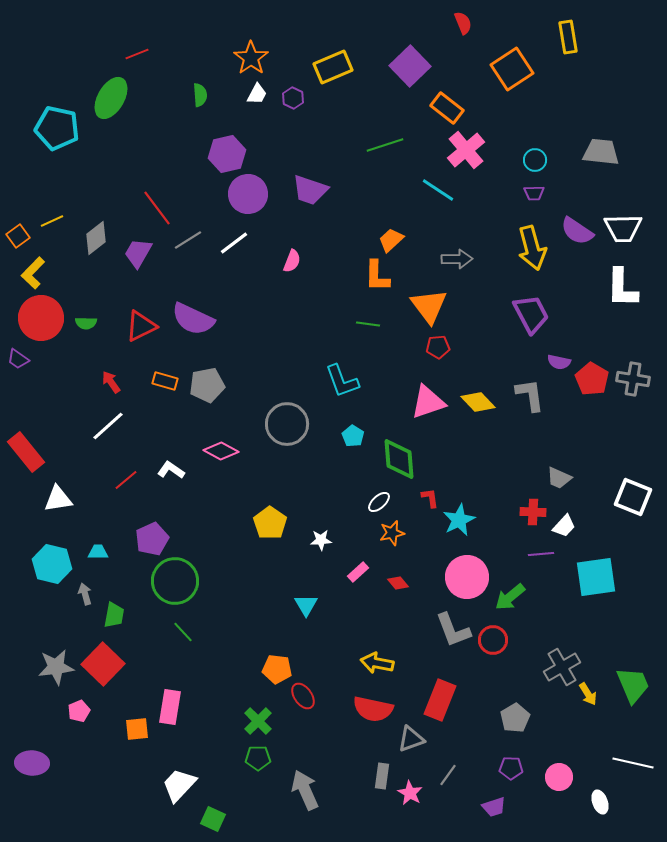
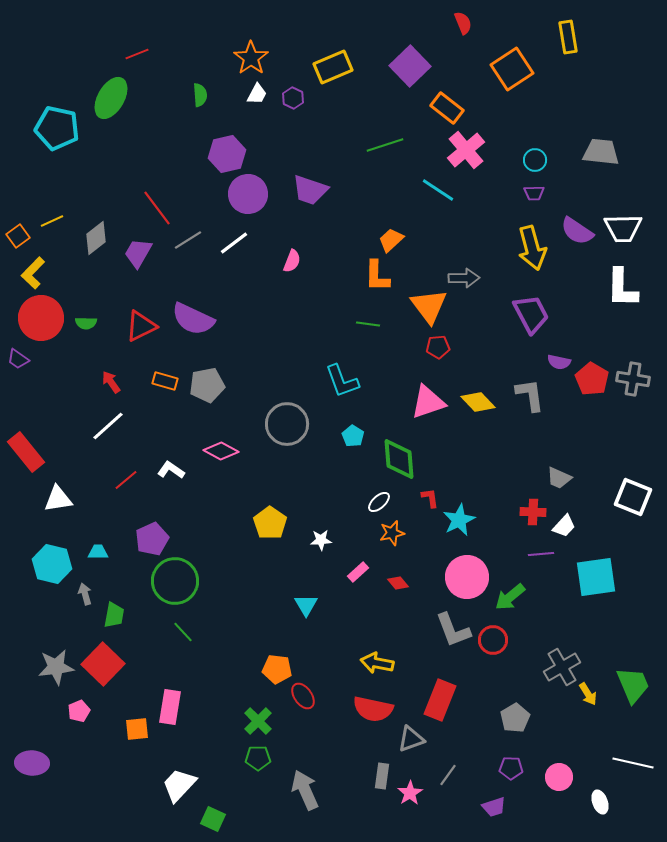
gray arrow at (457, 259): moved 7 px right, 19 px down
pink star at (410, 793): rotated 10 degrees clockwise
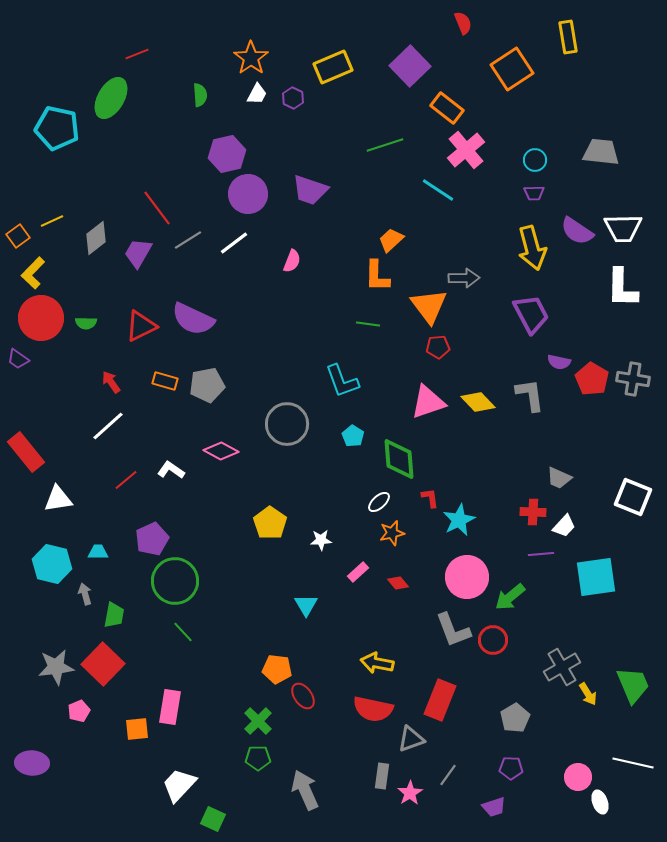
pink circle at (559, 777): moved 19 px right
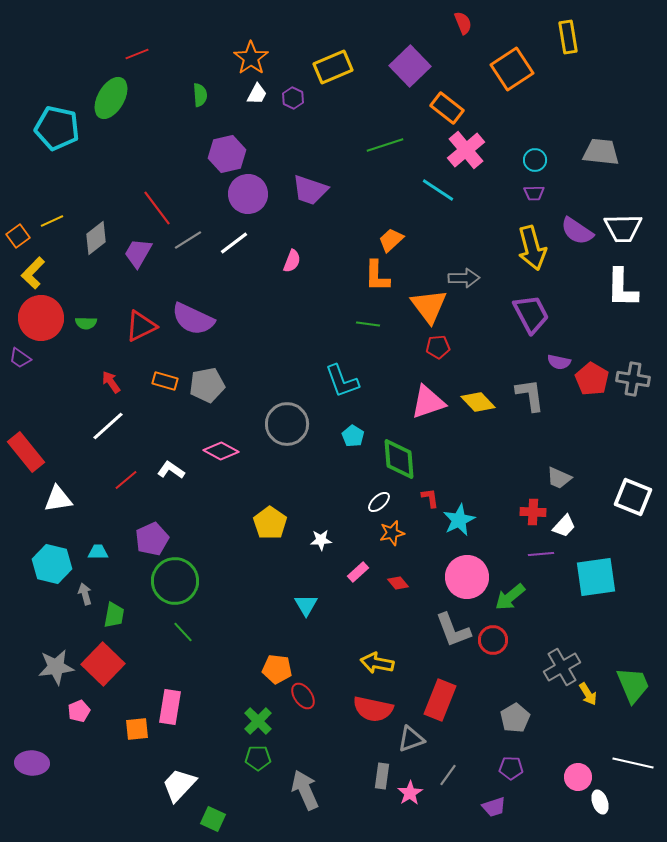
purple trapezoid at (18, 359): moved 2 px right, 1 px up
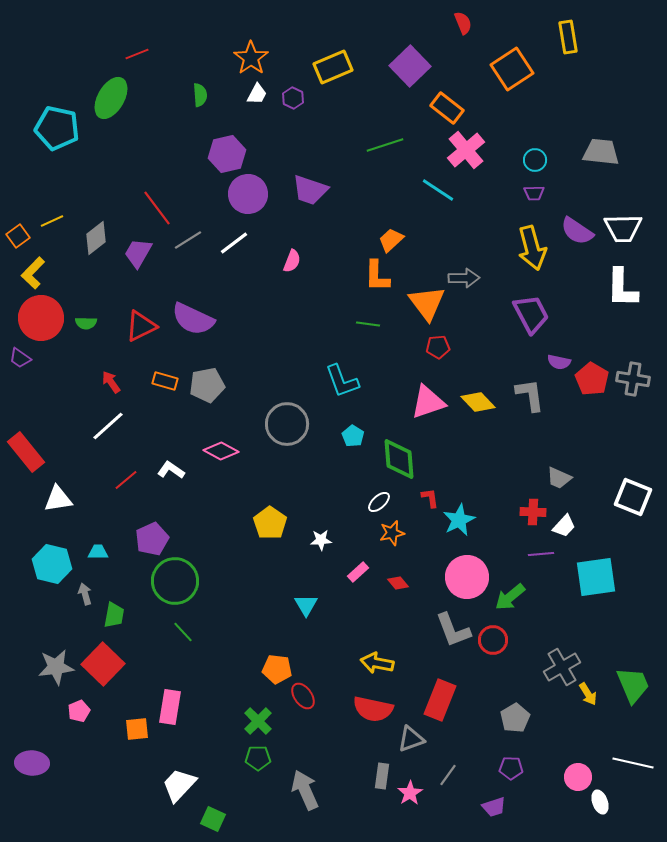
orange triangle at (429, 306): moved 2 px left, 3 px up
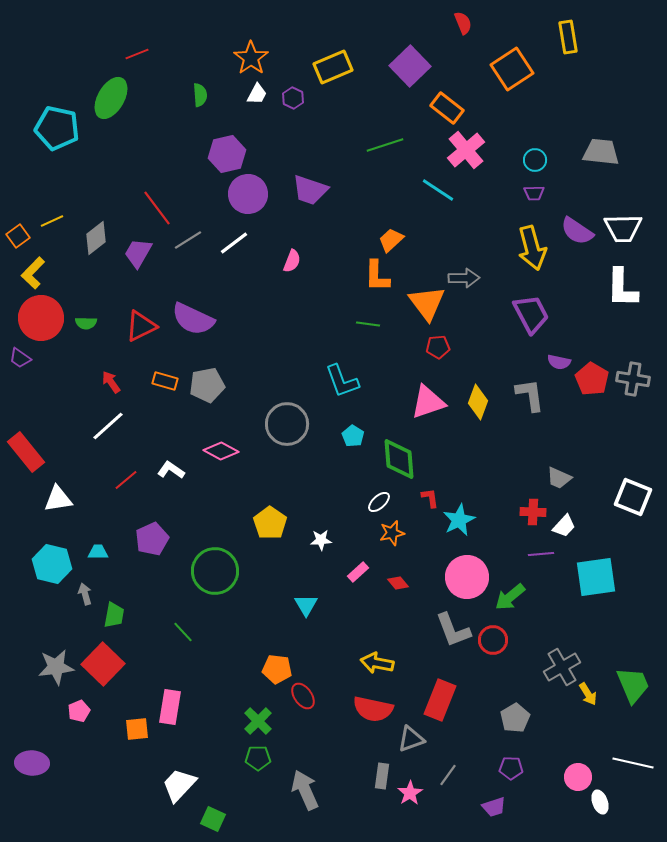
yellow diamond at (478, 402): rotated 64 degrees clockwise
green circle at (175, 581): moved 40 px right, 10 px up
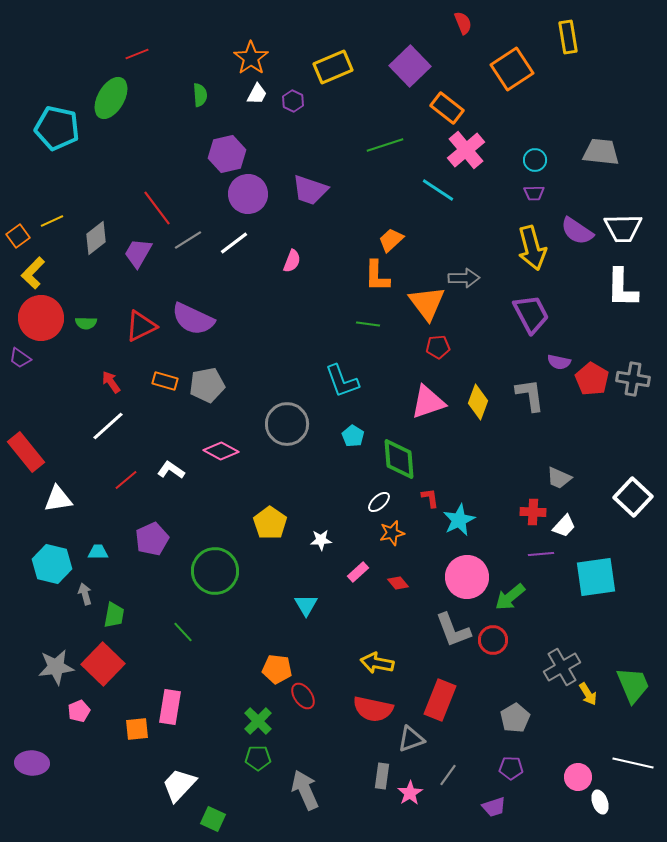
purple hexagon at (293, 98): moved 3 px down
white square at (633, 497): rotated 21 degrees clockwise
